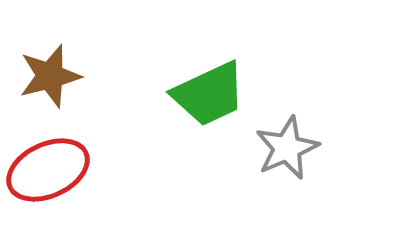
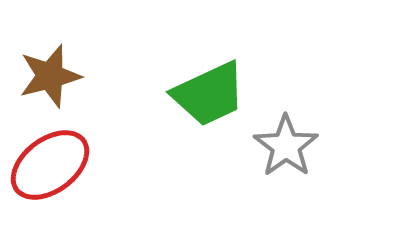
gray star: moved 1 px left, 2 px up; rotated 12 degrees counterclockwise
red ellipse: moved 2 px right, 5 px up; rotated 12 degrees counterclockwise
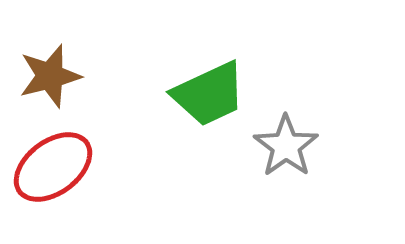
red ellipse: moved 3 px right, 2 px down
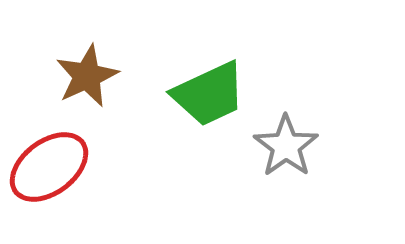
brown star: moved 37 px right; rotated 10 degrees counterclockwise
red ellipse: moved 4 px left
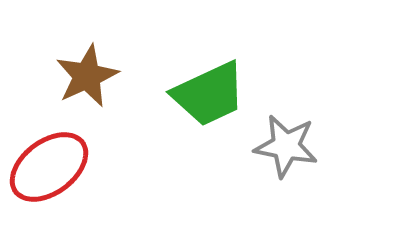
gray star: rotated 26 degrees counterclockwise
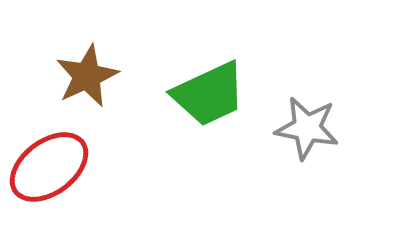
gray star: moved 21 px right, 18 px up
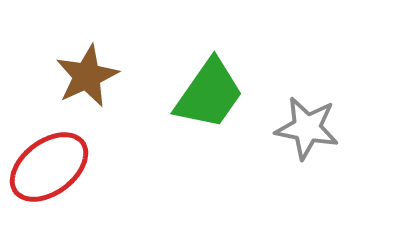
green trapezoid: rotated 30 degrees counterclockwise
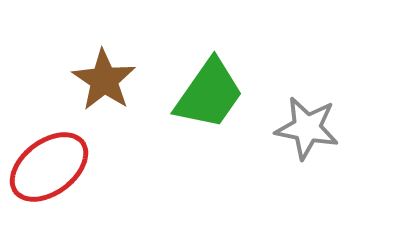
brown star: moved 17 px right, 4 px down; rotated 14 degrees counterclockwise
